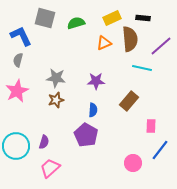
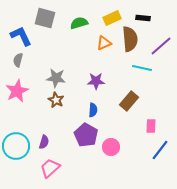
green semicircle: moved 3 px right
brown star: rotated 28 degrees counterclockwise
pink circle: moved 22 px left, 16 px up
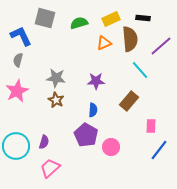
yellow rectangle: moved 1 px left, 1 px down
cyan line: moved 2 px left, 2 px down; rotated 36 degrees clockwise
blue line: moved 1 px left
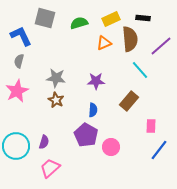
gray semicircle: moved 1 px right, 1 px down
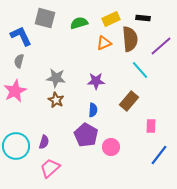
pink star: moved 2 px left
blue line: moved 5 px down
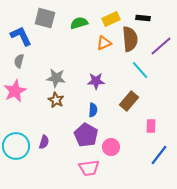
pink trapezoid: moved 39 px right; rotated 145 degrees counterclockwise
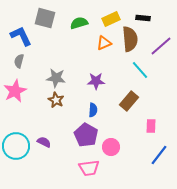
purple semicircle: rotated 80 degrees counterclockwise
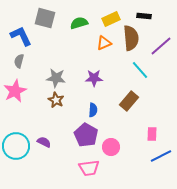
black rectangle: moved 1 px right, 2 px up
brown semicircle: moved 1 px right, 1 px up
purple star: moved 2 px left, 3 px up
pink rectangle: moved 1 px right, 8 px down
blue line: moved 2 px right, 1 px down; rotated 25 degrees clockwise
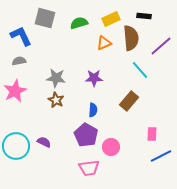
gray semicircle: rotated 64 degrees clockwise
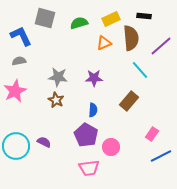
gray star: moved 2 px right, 1 px up
pink rectangle: rotated 32 degrees clockwise
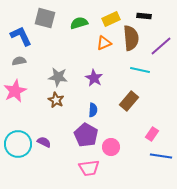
cyan line: rotated 36 degrees counterclockwise
purple star: rotated 30 degrees clockwise
cyan circle: moved 2 px right, 2 px up
blue line: rotated 35 degrees clockwise
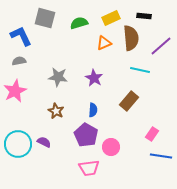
yellow rectangle: moved 1 px up
brown star: moved 11 px down
